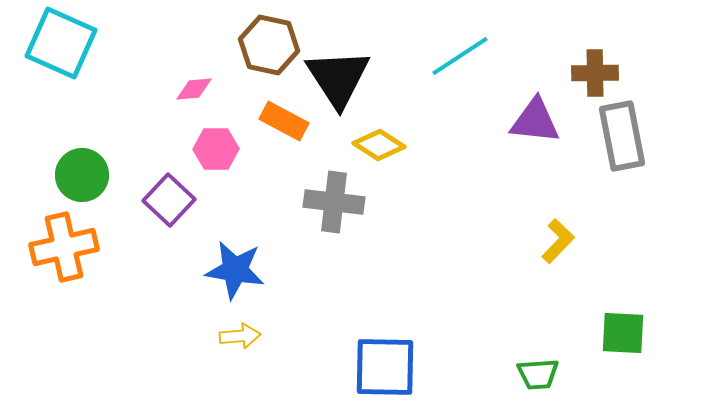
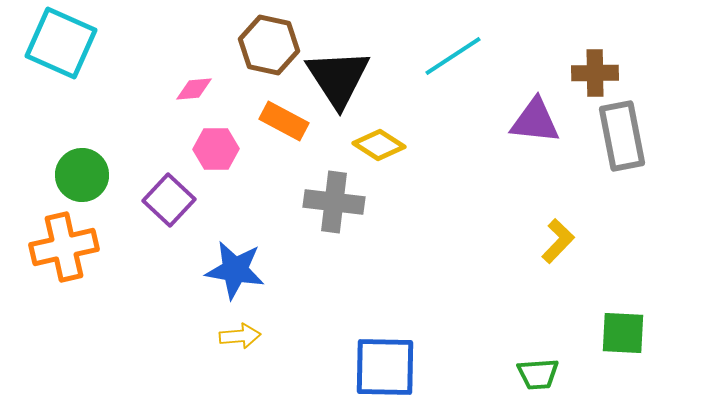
cyan line: moved 7 px left
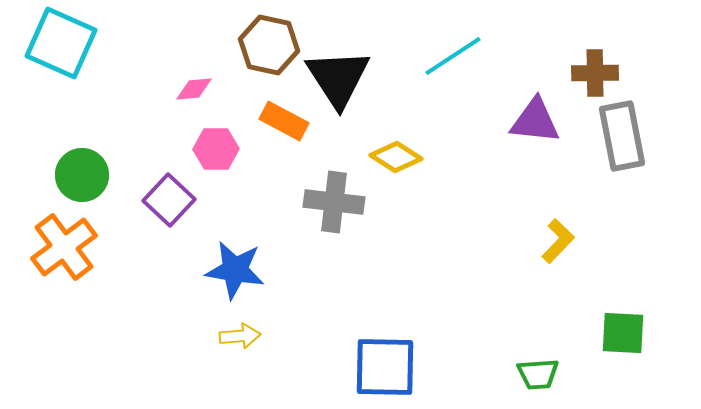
yellow diamond: moved 17 px right, 12 px down
orange cross: rotated 24 degrees counterclockwise
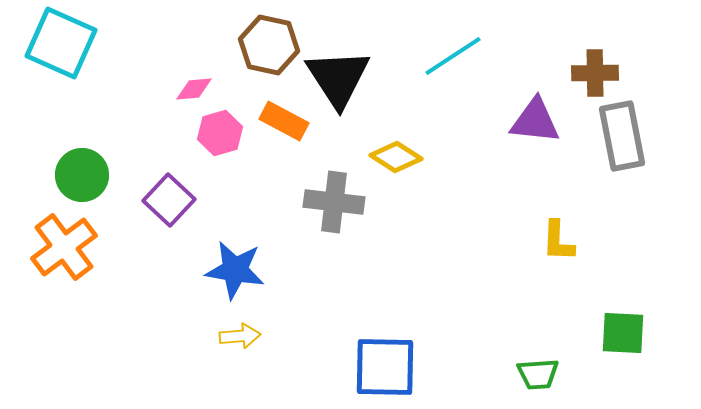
pink hexagon: moved 4 px right, 16 px up; rotated 15 degrees counterclockwise
yellow L-shape: rotated 138 degrees clockwise
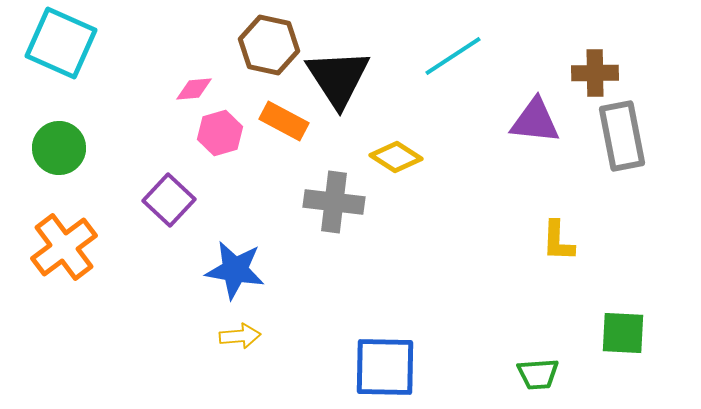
green circle: moved 23 px left, 27 px up
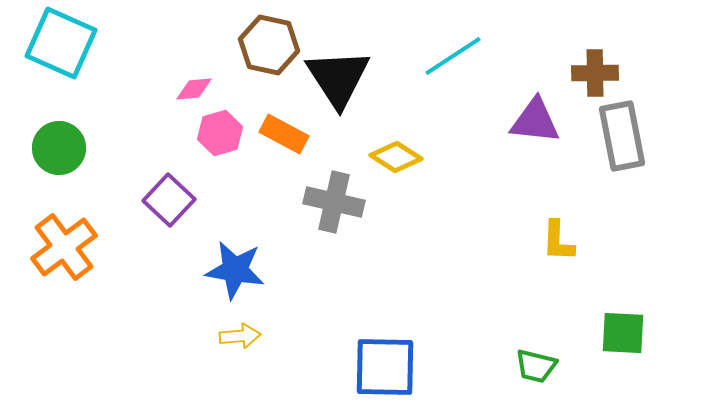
orange rectangle: moved 13 px down
gray cross: rotated 6 degrees clockwise
green trapezoid: moved 2 px left, 8 px up; rotated 18 degrees clockwise
